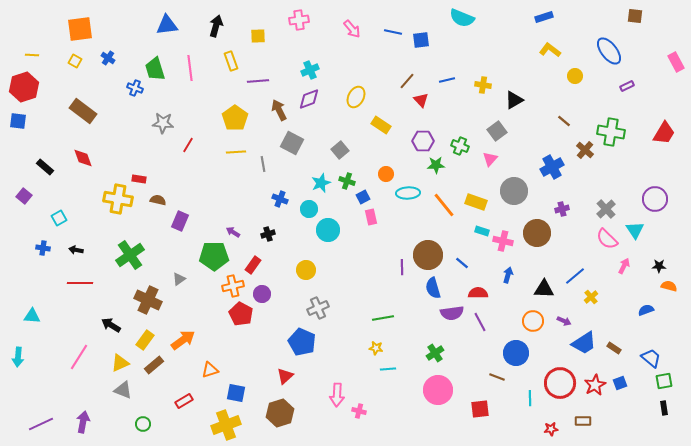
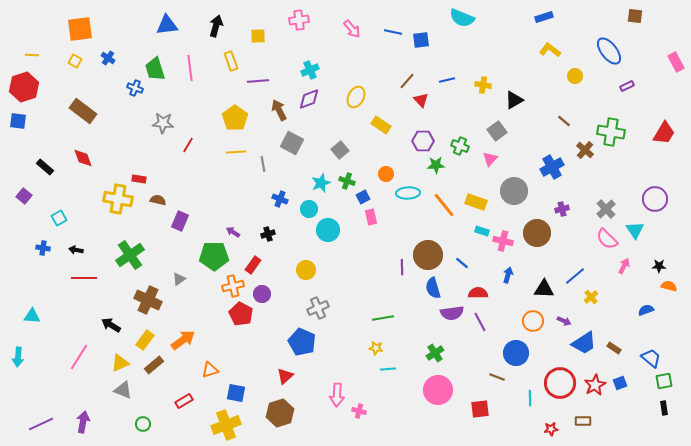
red line at (80, 283): moved 4 px right, 5 px up
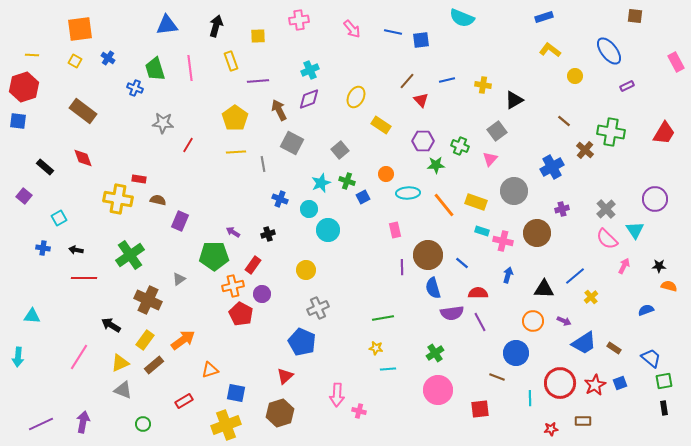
pink rectangle at (371, 217): moved 24 px right, 13 px down
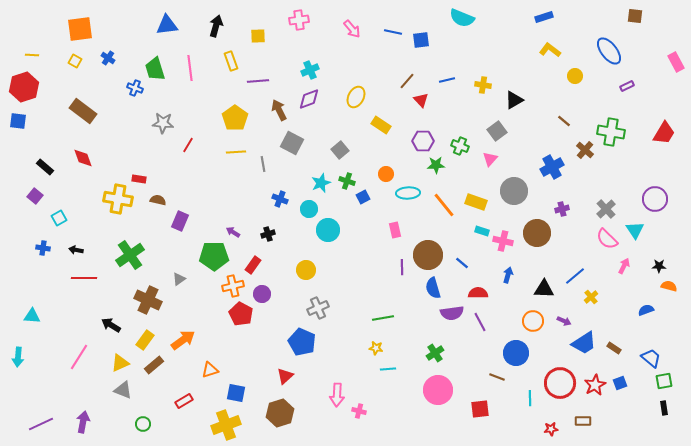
purple square at (24, 196): moved 11 px right
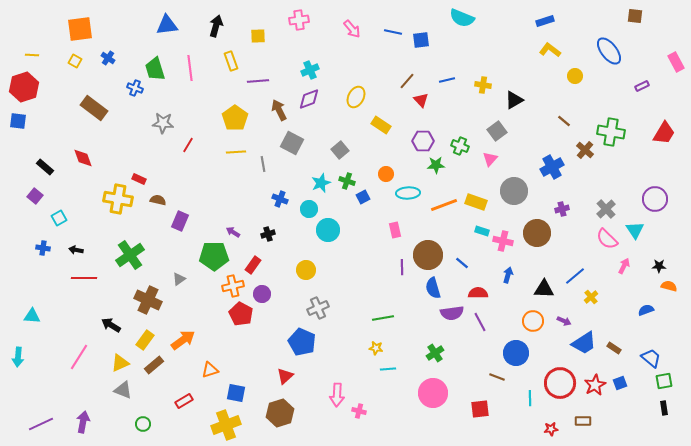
blue rectangle at (544, 17): moved 1 px right, 4 px down
purple rectangle at (627, 86): moved 15 px right
brown rectangle at (83, 111): moved 11 px right, 3 px up
red rectangle at (139, 179): rotated 16 degrees clockwise
orange line at (444, 205): rotated 72 degrees counterclockwise
pink circle at (438, 390): moved 5 px left, 3 px down
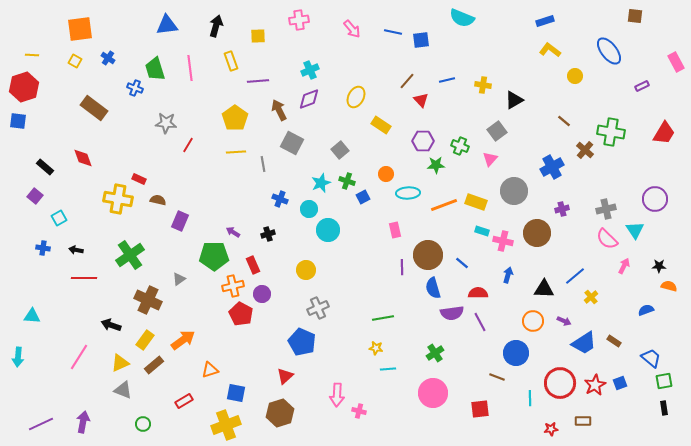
gray star at (163, 123): moved 3 px right
gray cross at (606, 209): rotated 30 degrees clockwise
red rectangle at (253, 265): rotated 60 degrees counterclockwise
black arrow at (111, 325): rotated 12 degrees counterclockwise
brown rectangle at (614, 348): moved 7 px up
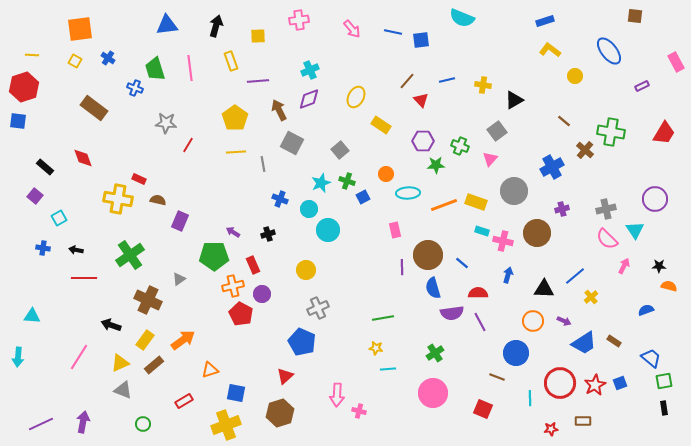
red square at (480, 409): moved 3 px right; rotated 30 degrees clockwise
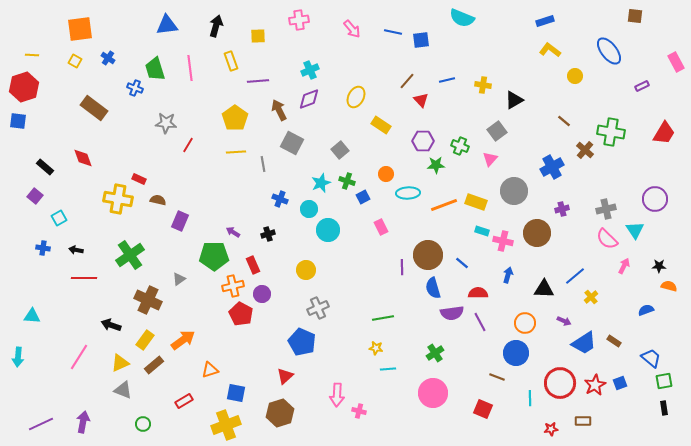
pink rectangle at (395, 230): moved 14 px left, 3 px up; rotated 14 degrees counterclockwise
orange circle at (533, 321): moved 8 px left, 2 px down
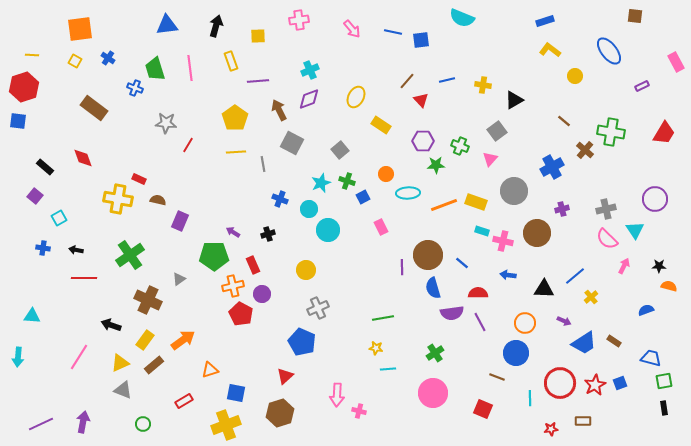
blue arrow at (508, 275): rotated 98 degrees counterclockwise
blue trapezoid at (651, 358): rotated 25 degrees counterclockwise
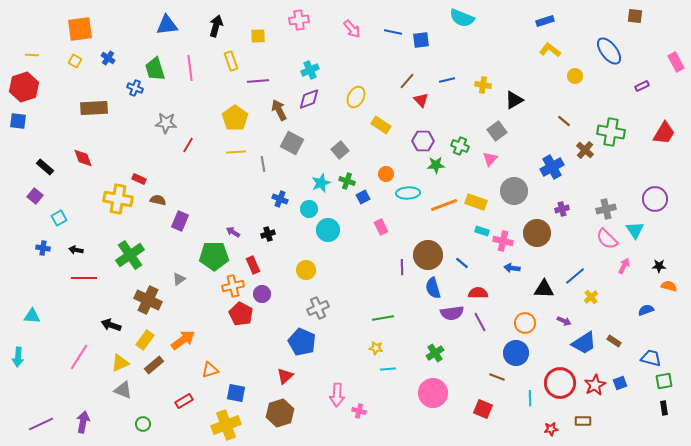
brown rectangle at (94, 108): rotated 40 degrees counterclockwise
blue arrow at (508, 275): moved 4 px right, 7 px up
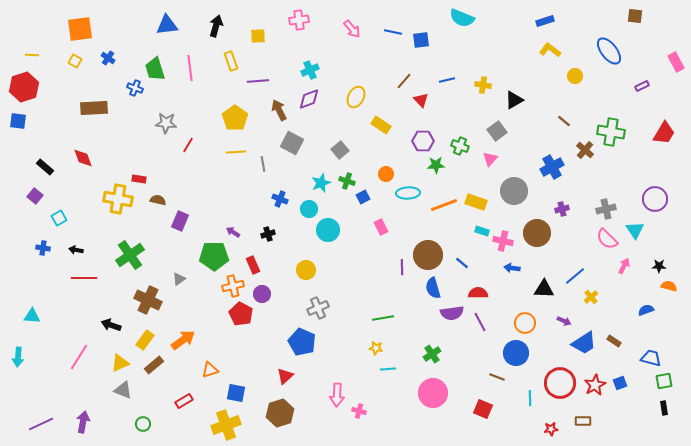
brown line at (407, 81): moved 3 px left
red rectangle at (139, 179): rotated 16 degrees counterclockwise
green cross at (435, 353): moved 3 px left, 1 px down
